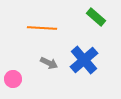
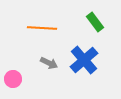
green rectangle: moved 1 px left, 5 px down; rotated 12 degrees clockwise
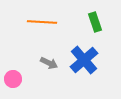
green rectangle: rotated 18 degrees clockwise
orange line: moved 6 px up
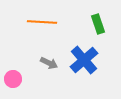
green rectangle: moved 3 px right, 2 px down
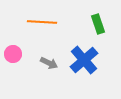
pink circle: moved 25 px up
